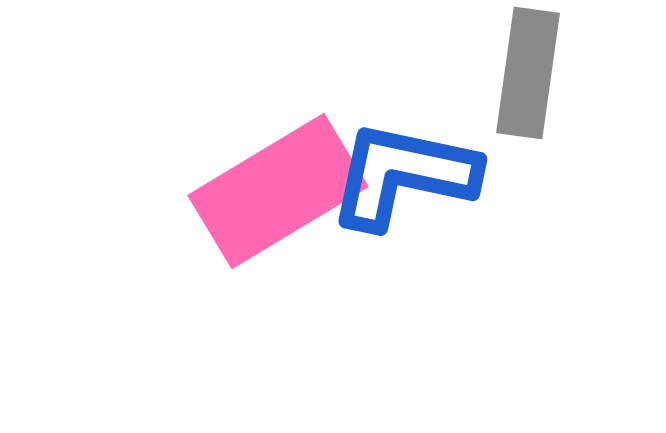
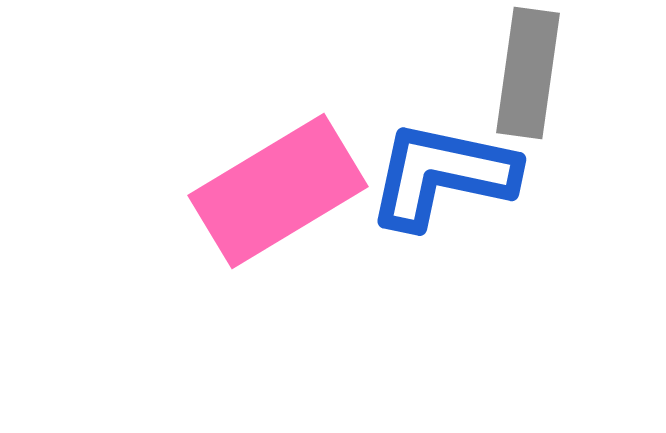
blue L-shape: moved 39 px right
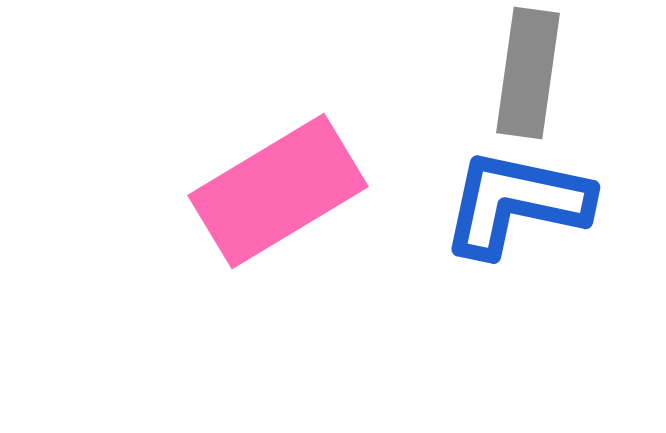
blue L-shape: moved 74 px right, 28 px down
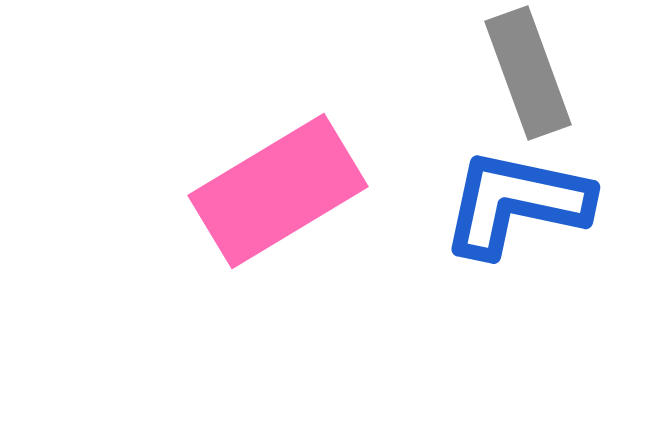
gray rectangle: rotated 28 degrees counterclockwise
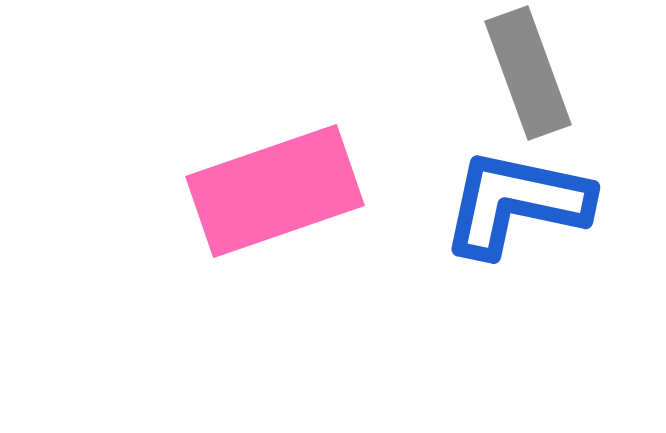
pink rectangle: moved 3 px left; rotated 12 degrees clockwise
